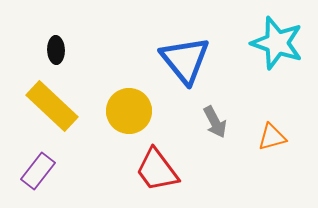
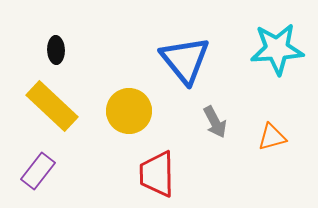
cyan star: moved 6 px down; rotated 22 degrees counterclockwise
red trapezoid: moved 4 px down; rotated 36 degrees clockwise
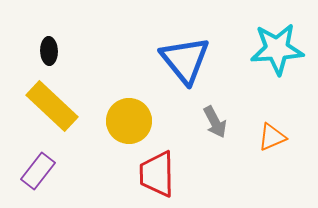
black ellipse: moved 7 px left, 1 px down
yellow circle: moved 10 px down
orange triangle: rotated 8 degrees counterclockwise
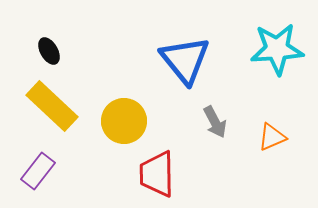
black ellipse: rotated 28 degrees counterclockwise
yellow circle: moved 5 px left
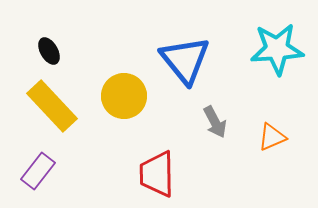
yellow rectangle: rotated 4 degrees clockwise
yellow circle: moved 25 px up
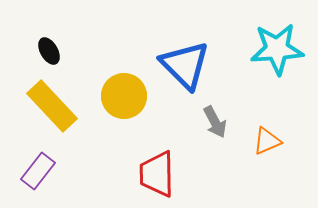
blue triangle: moved 5 px down; rotated 6 degrees counterclockwise
orange triangle: moved 5 px left, 4 px down
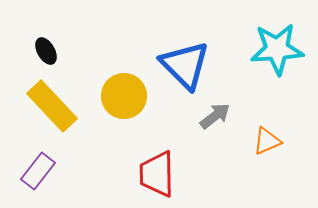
black ellipse: moved 3 px left
gray arrow: moved 6 px up; rotated 100 degrees counterclockwise
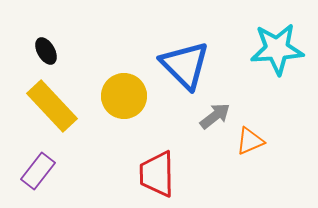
orange triangle: moved 17 px left
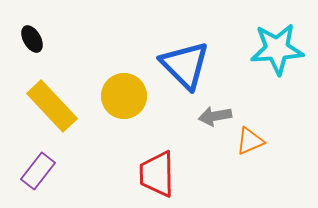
black ellipse: moved 14 px left, 12 px up
gray arrow: rotated 152 degrees counterclockwise
